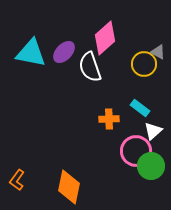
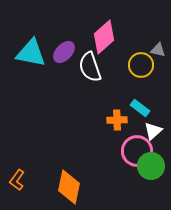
pink diamond: moved 1 px left, 1 px up
gray triangle: moved 2 px up; rotated 14 degrees counterclockwise
yellow circle: moved 3 px left, 1 px down
orange cross: moved 8 px right, 1 px down
pink circle: moved 1 px right
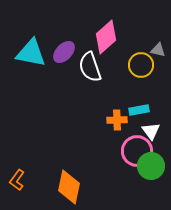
pink diamond: moved 2 px right
cyan rectangle: moved 1 px left, 2 px down; rotated 48 degrees counterclockwise
white triangle: moved 2 px left; rotated 24 degrees counterclockwise
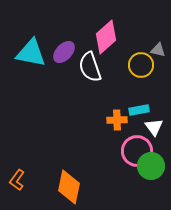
white triangle: moved 3 px right, 4 px up
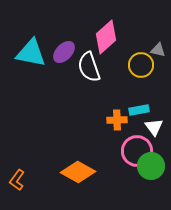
white semicircle: moved 1 px left
orange diamond: moved 9 px right, 15 px up; rotated 72 degrees counterclockwise
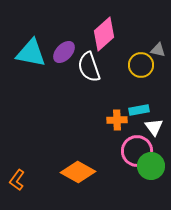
pink diamond: moved 2 px left, 3 px up
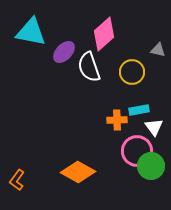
cyan triangle: moved 21 px up
yellow circle: moved 9 px left, 7 px down
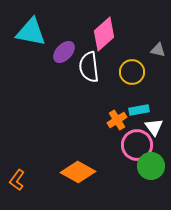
white semicircle: rotated 12 degrees clockwise
orange cross: rotated 30 degrees counterclockwise
pink circle: moved 6 px up
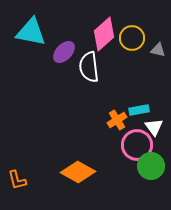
yellow circle: moved 34 px up
orange L-shape: rotated 50 degrees counterclockwise
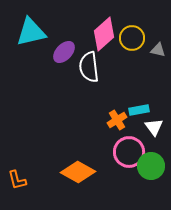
cyan triangle: rotated 24 degrees counterclockwise
pink circle: moved 8 px left, 7 px down
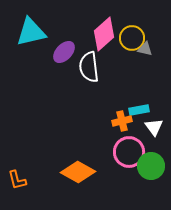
gray triangle: moved 13 px left, 1 px up
orange cross: moved 5 px right, 1 px down; rotated 18 degrees clockwise
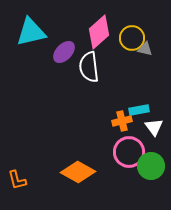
pink diamond: moved 5 px left, 2 px up
